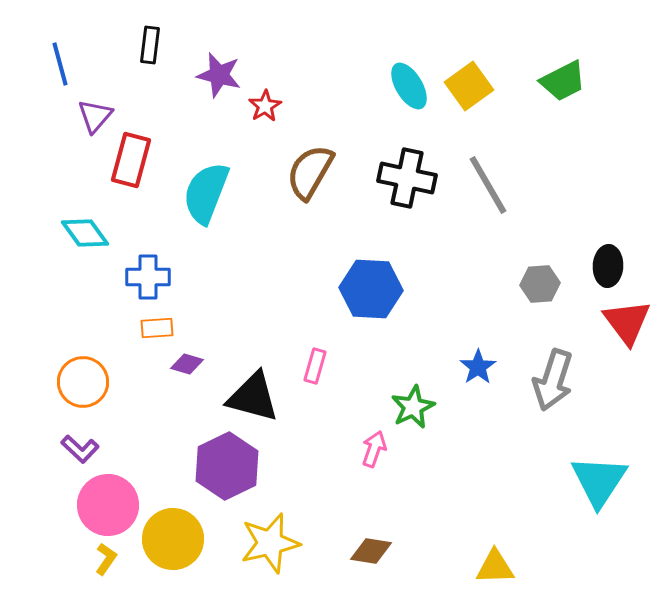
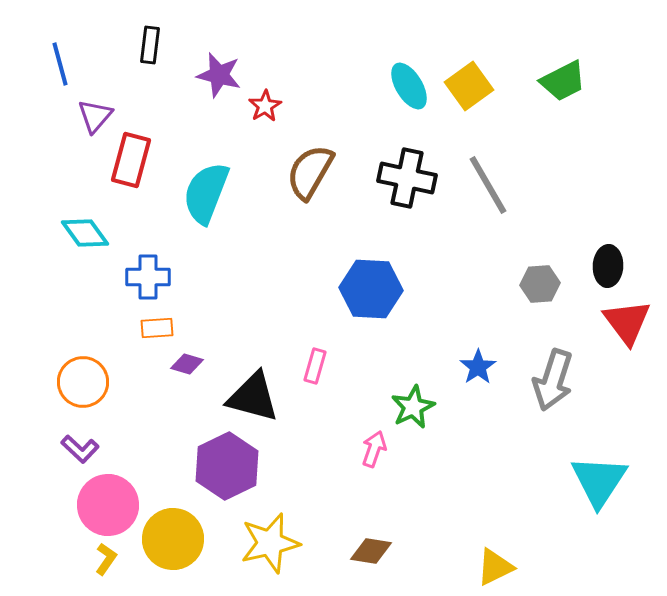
yellow triangle: rotated 24 degrees counterclockwise
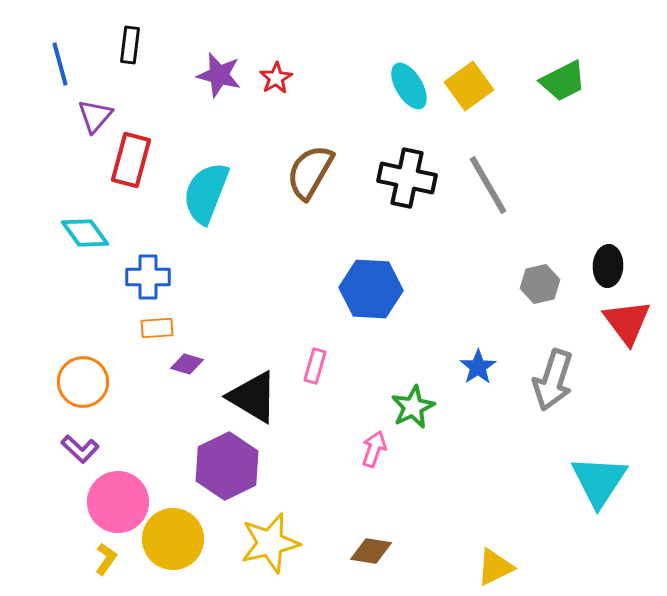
black rectangle: moved 20 px left
red star: moved 11 px right, 28 px up
gray hexagon: rotated 9 degrees counterclockwise
black triangle: rotated 16 degrees clockwise
pink circle: moved 10 px right, 3 px up
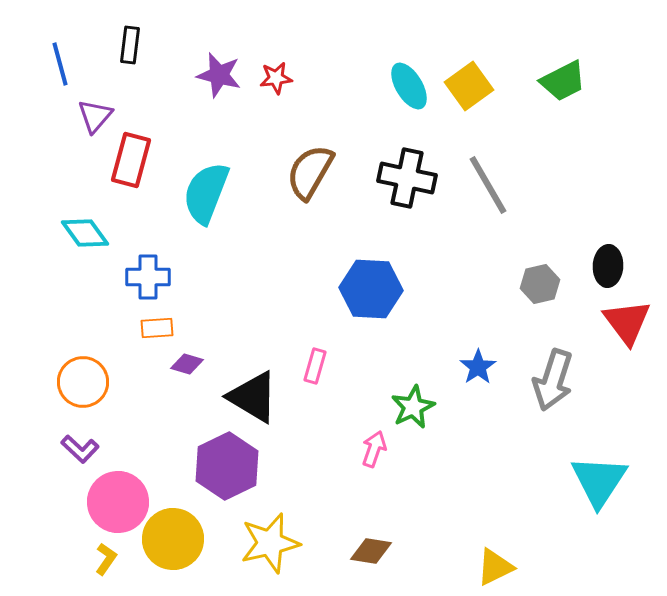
red star: rotated 24 degrees clockwise
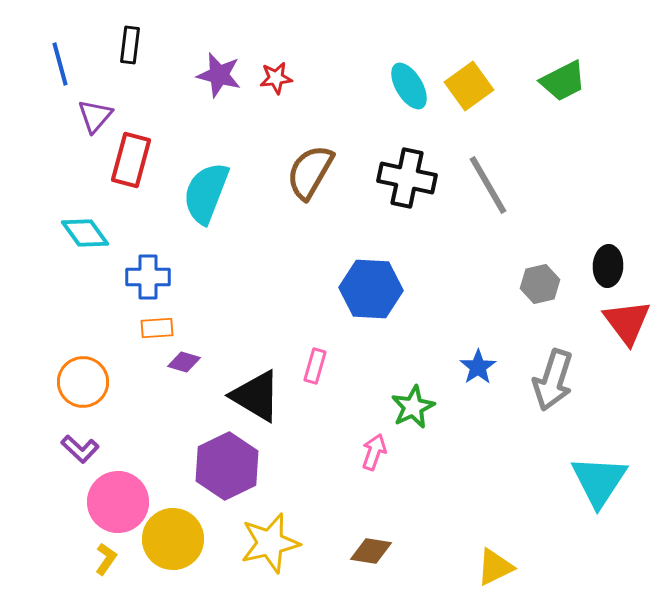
purple diamond: moved 3 px left, 2 px up
black triangle: moved 3 px right, 1 px up
pink arrow: moved 3 px down
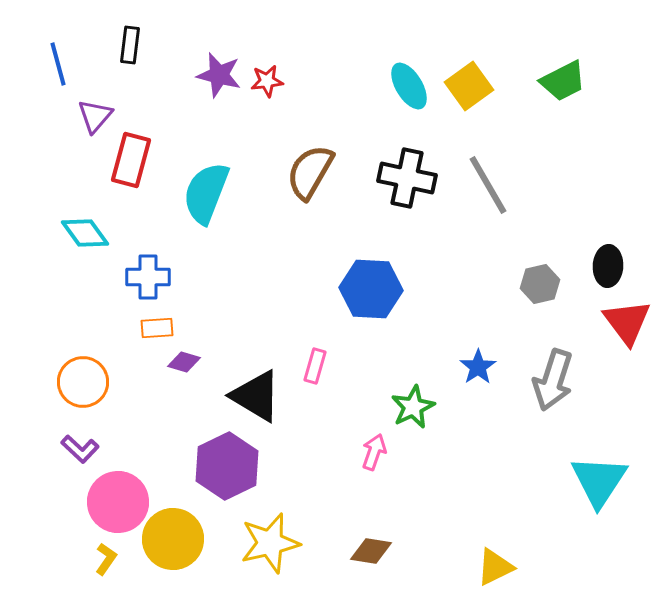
blue line: moved 2 px left
red star: moved 9 px left, 3 px down
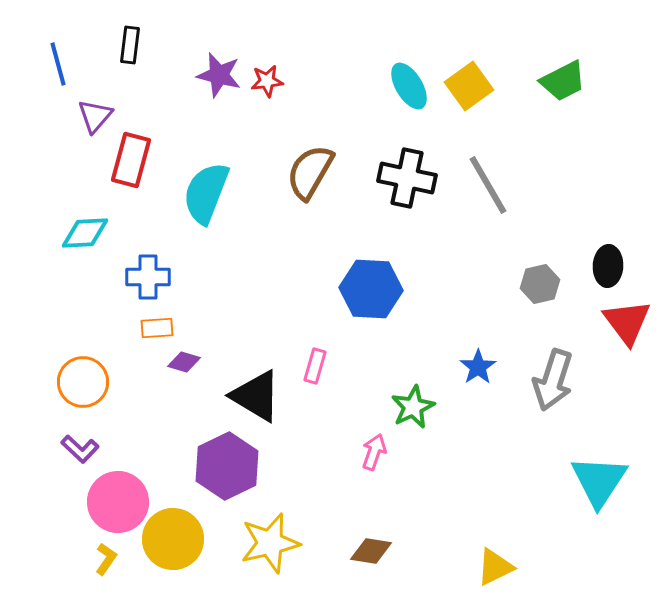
cyan diamond: rotated 57 degrees counterclockwise
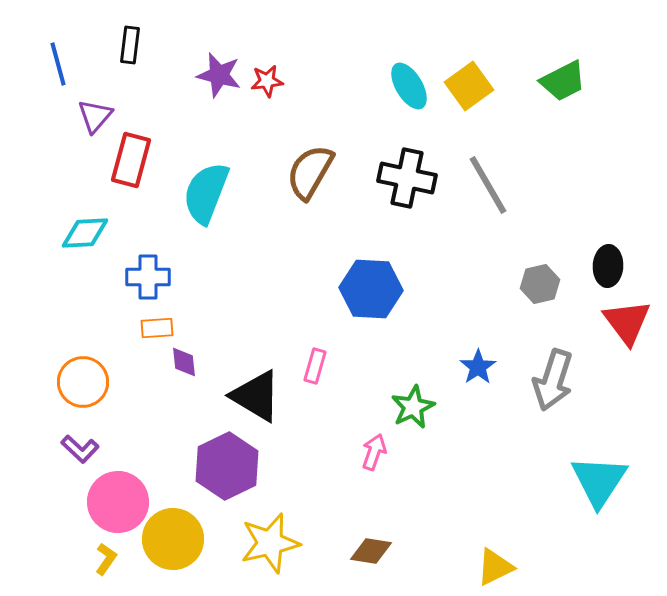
purple diamond: rotated 68 degrees clockwise
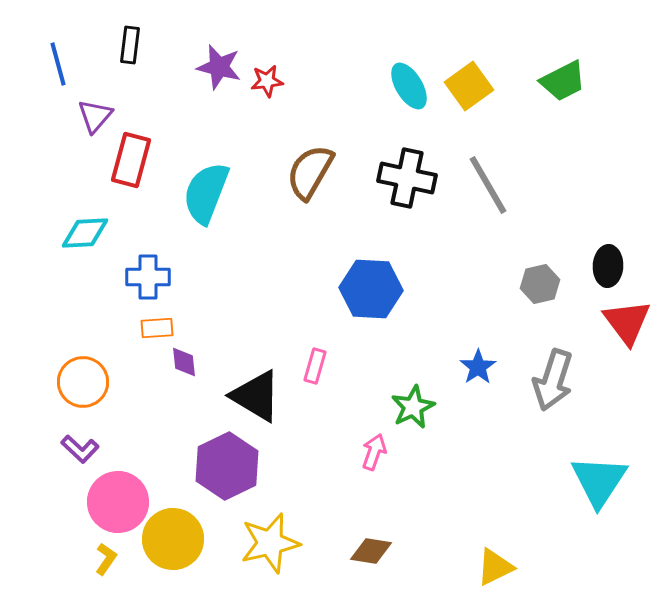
purple star: moved 8 px up
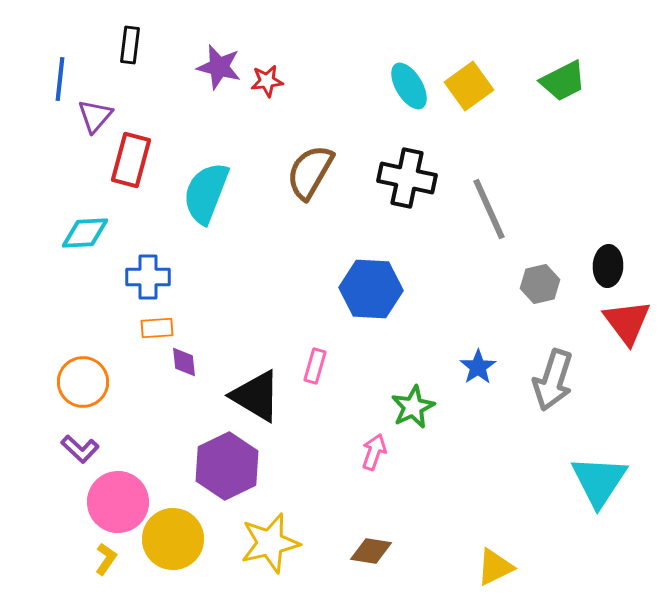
blue line: moved 2 px right, 15 px down; rotated 21 degrees clockwise
gray line: moved 1 px right, 24 px down; rotated 6 degrees clockwise
